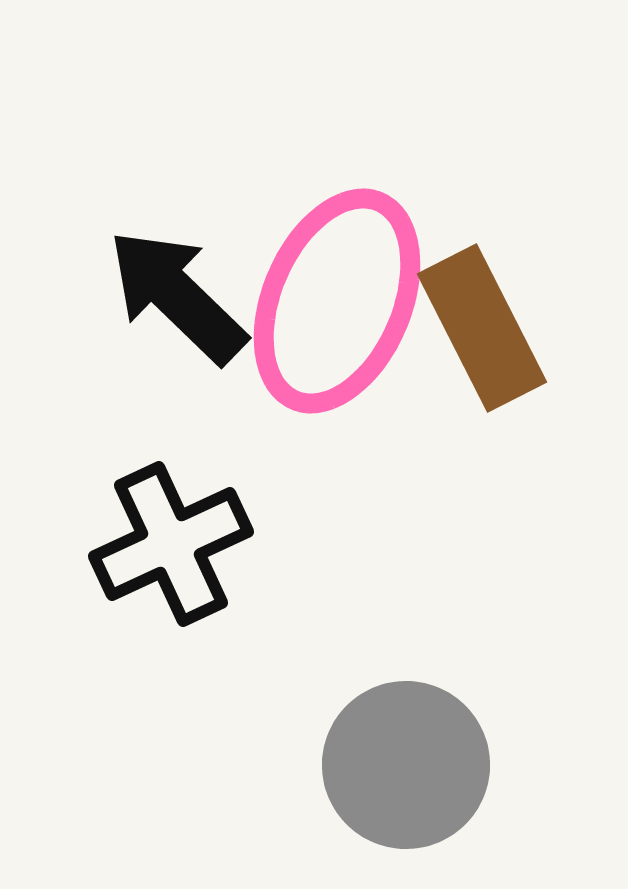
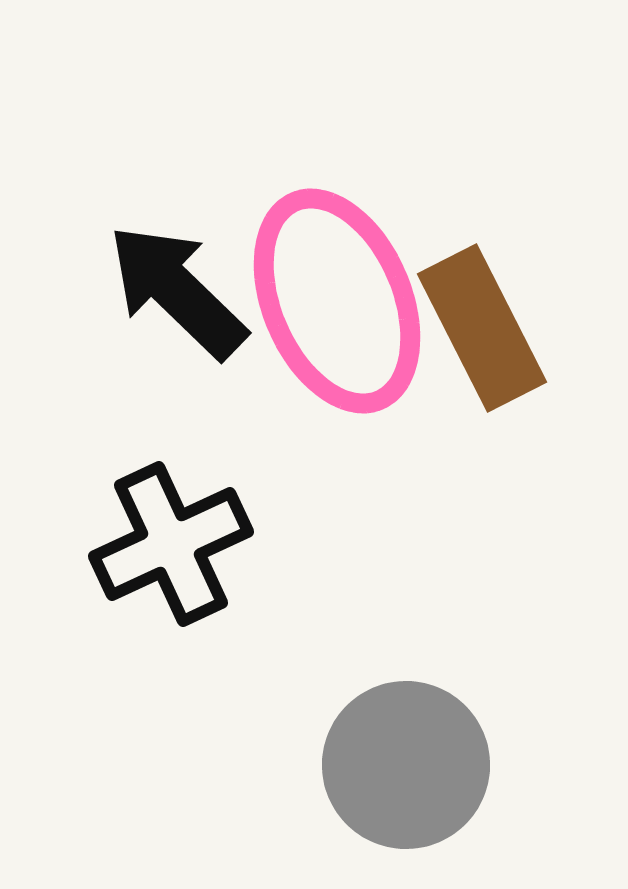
black arrow: moved 5 px up
pink ellipse: rotated 46 degrees counterclockwise
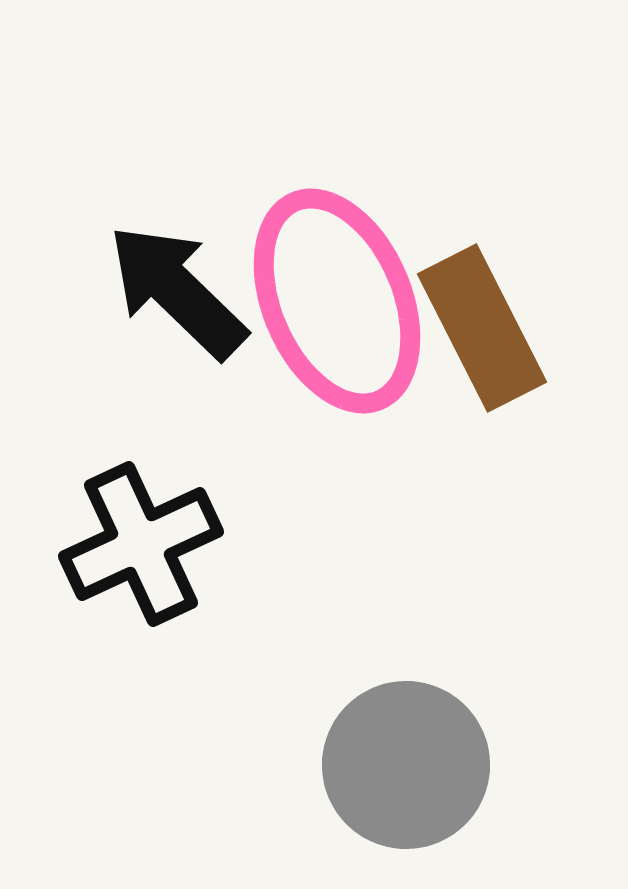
black cross: moved 30 px left
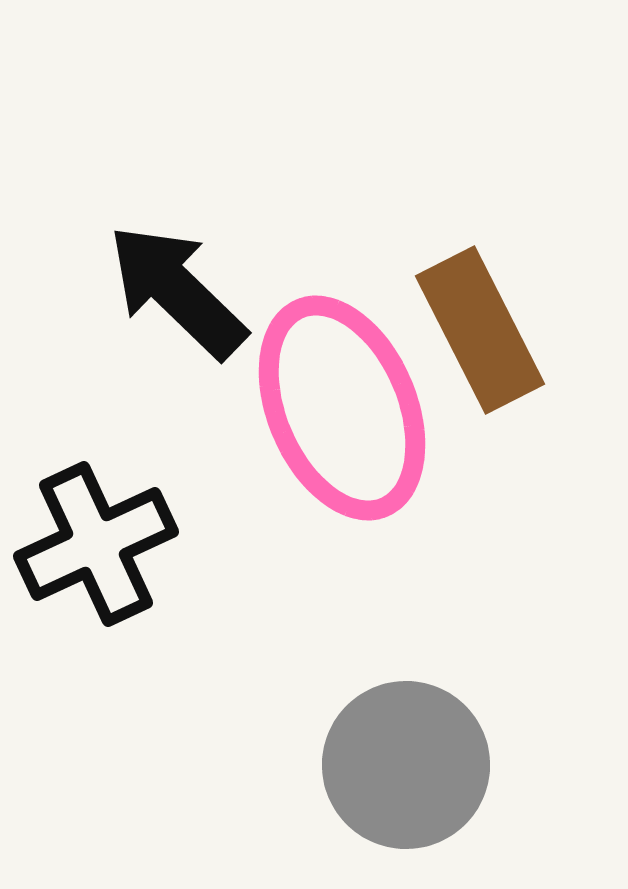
pink ellipse: moved 5 px right, 107 px down
brown rectangle: moved 2 px left, 2 px down
black cross: moved 45 px left
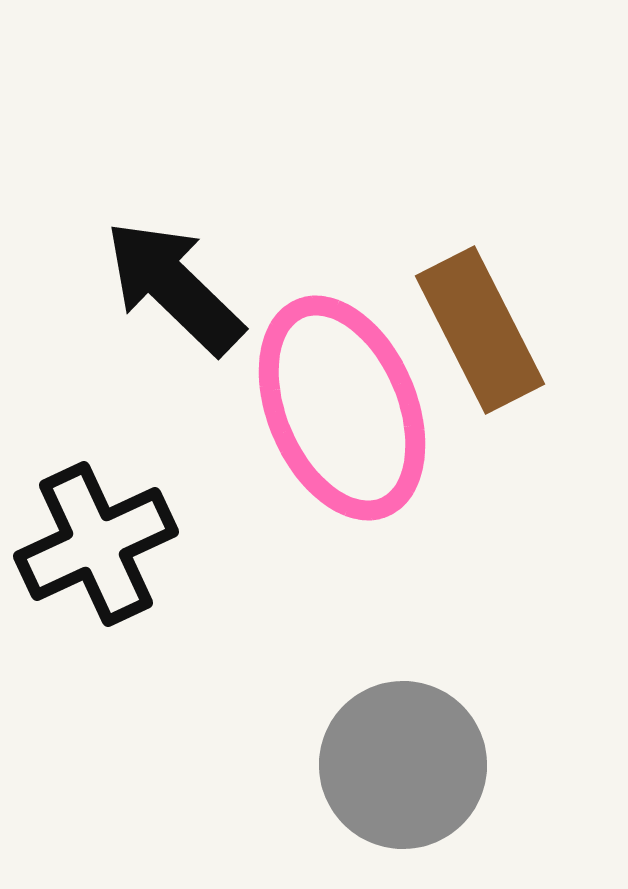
black arrow: moved 3 px left, 4 px up
gray circle: moved 3 px left
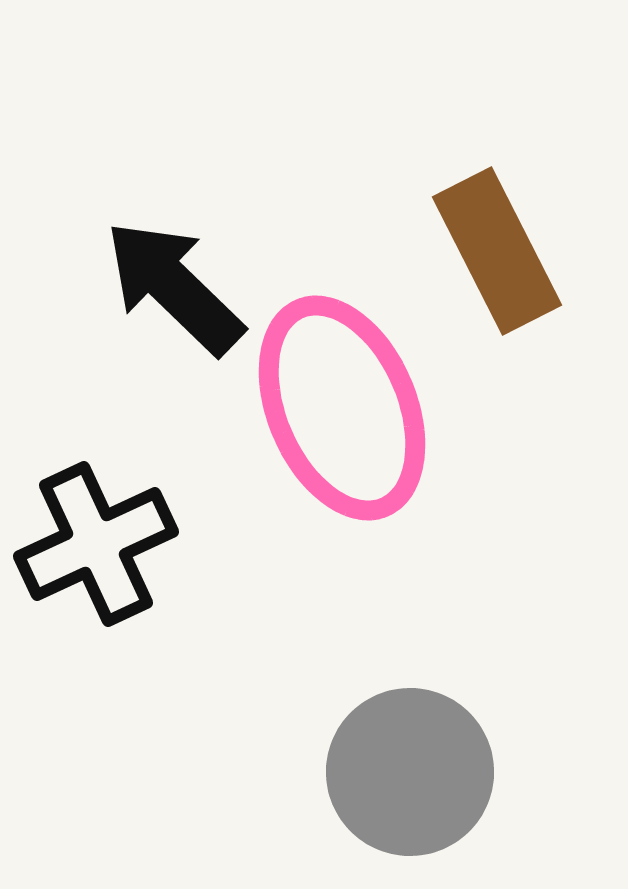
brown rectangle: moved 17 px right, 79 px up
gray circle: moved 7 px right, 7 px down
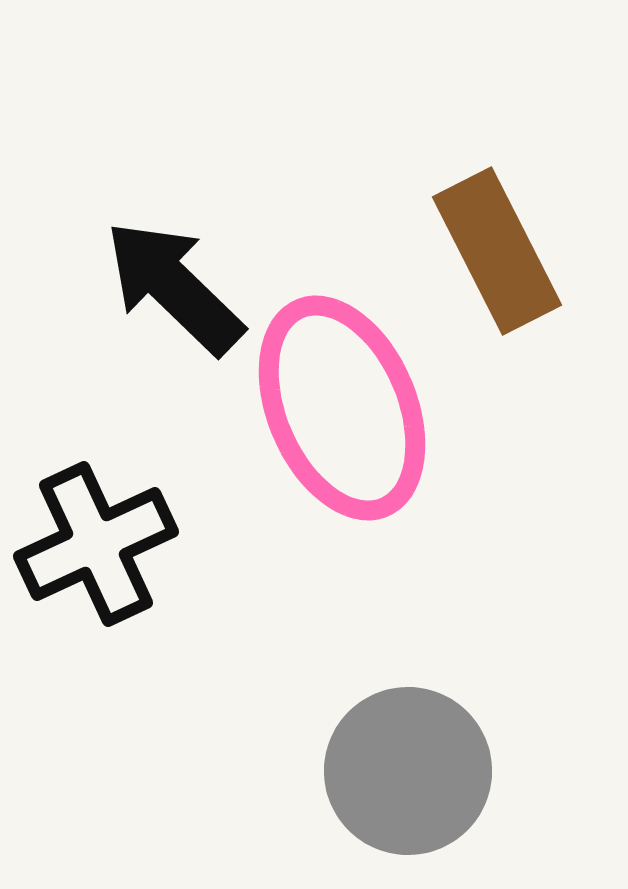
gray circle: moved 2 px left, 1 px up
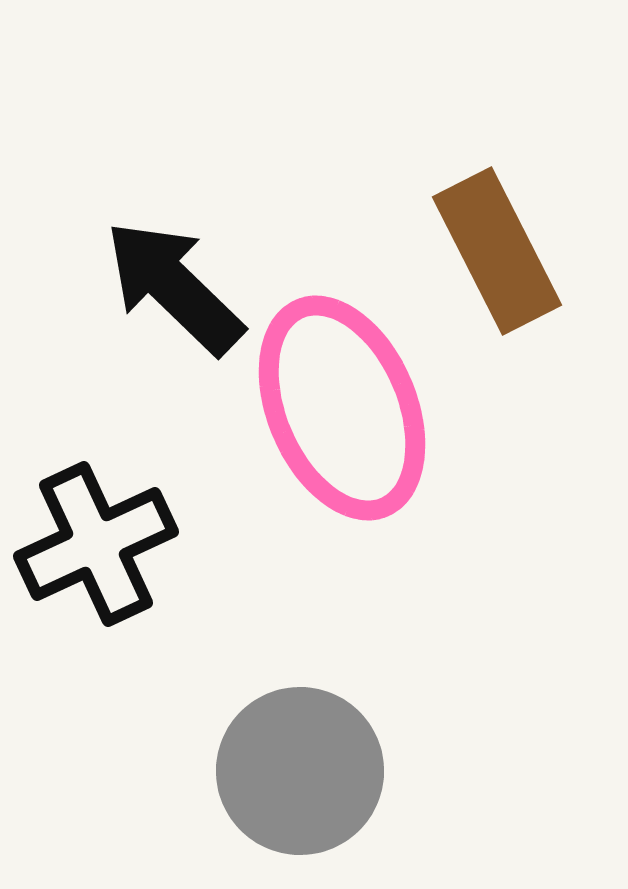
gray circle: moved 108 px left
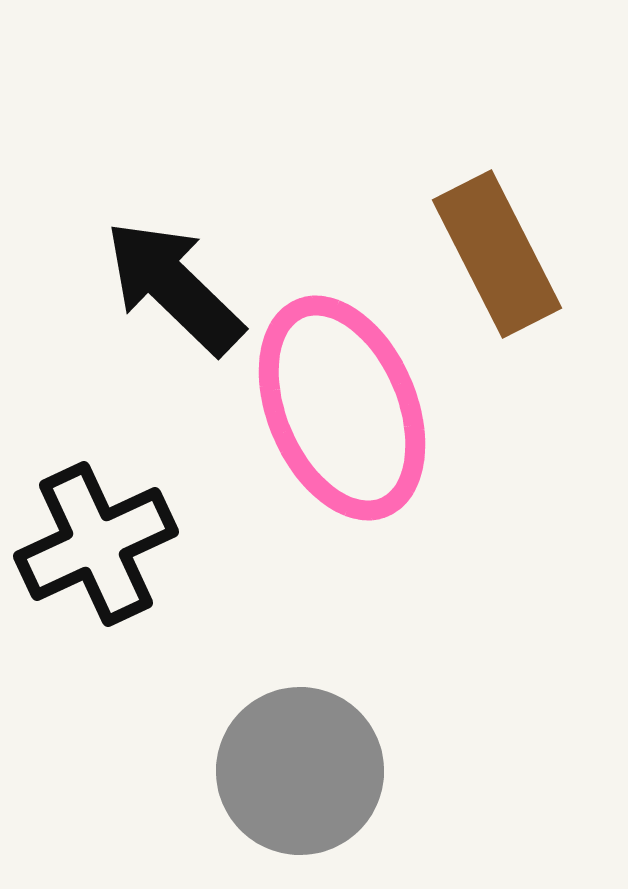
brown rectangle: moved 3 px down
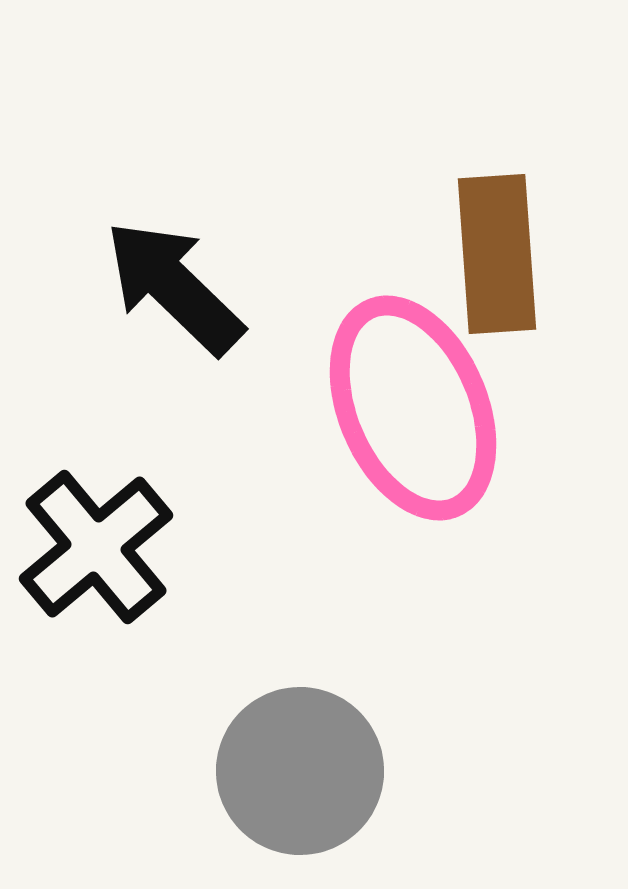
brown rectangle: rotated 23 degrees clockwise
pink ellipse: moved 71 px right
black cross: moved 3 px down; rotated 15 degrees counterclockwise
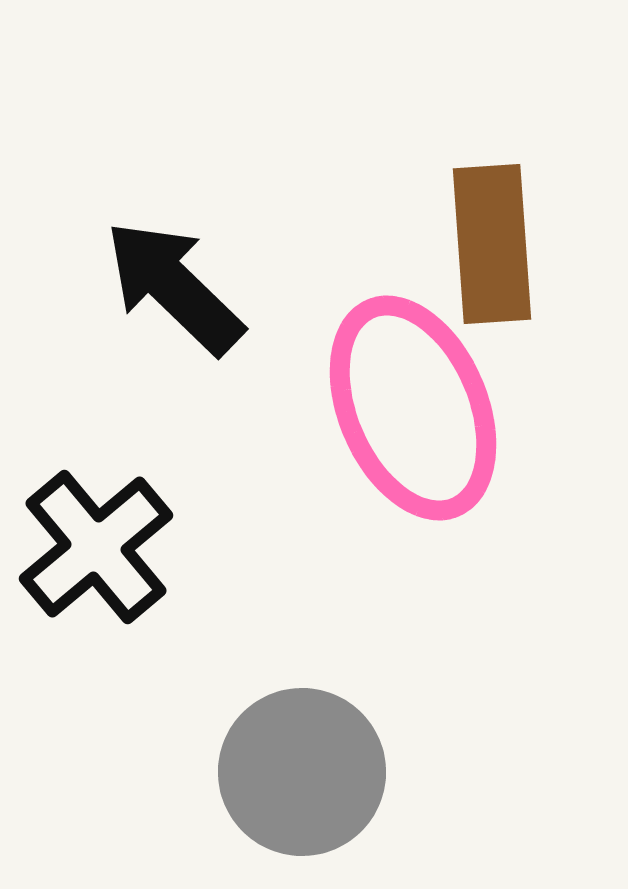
brown rectangle: moved 5 px left, 10 px up
gray circle: moved 2 px right, 1 px down
